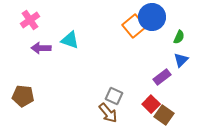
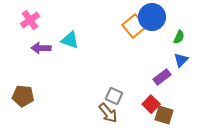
brown square: rotated 18 degrees counterclockwise
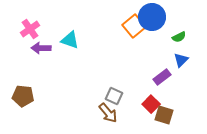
pink cross: moved 9 px down
green semicircle: rotated 40 degrees clockwise
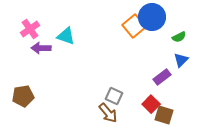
cyan triangle: moved 4 px left, 4 px up
brown pentagon: rotated 15 degrees counterclockwise
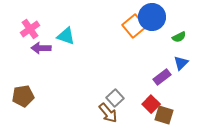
blue triangle: moved 3 px down
gray square: moved 1 px right, 2 px down; rotated 24 degrees clockwise
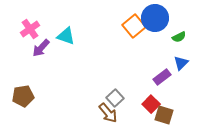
blue circle: moved 3 px right, 1 px down
purple arrow: rotated 48 degrees counterclockwise
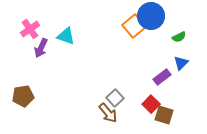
blue circle: moved 4 px left, 2 px up
purple arrow: rotated 18 degrees counterclockwise
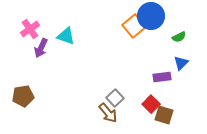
purple rectangle: rotated 30 degrees clockwise
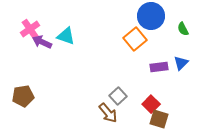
orange square: moved 1 px right, 13 px down
green semicircle: moved 4 px right, 8 px up; rotated 88 degrees clockwise
purple arrow: moved 1 px right, 6 px up; rotated 90 degrees clockwise
purple rectangle: moved 3 px left, 10 px up
gray square: moved 3 px right, 2 px up
brown square: moved 5 px left, 4 px down
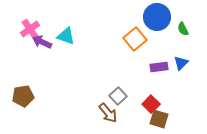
blue circle: moved 6 px right, 1 px down
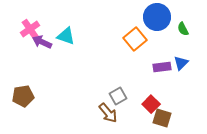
purple rectangle: moved 3 px right
gray square: rotated 12 degrees clockwise
brown square: moved 3 px right, 1 px up
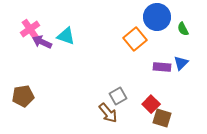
purple rectangle: rotated 12 degrees clockwise
